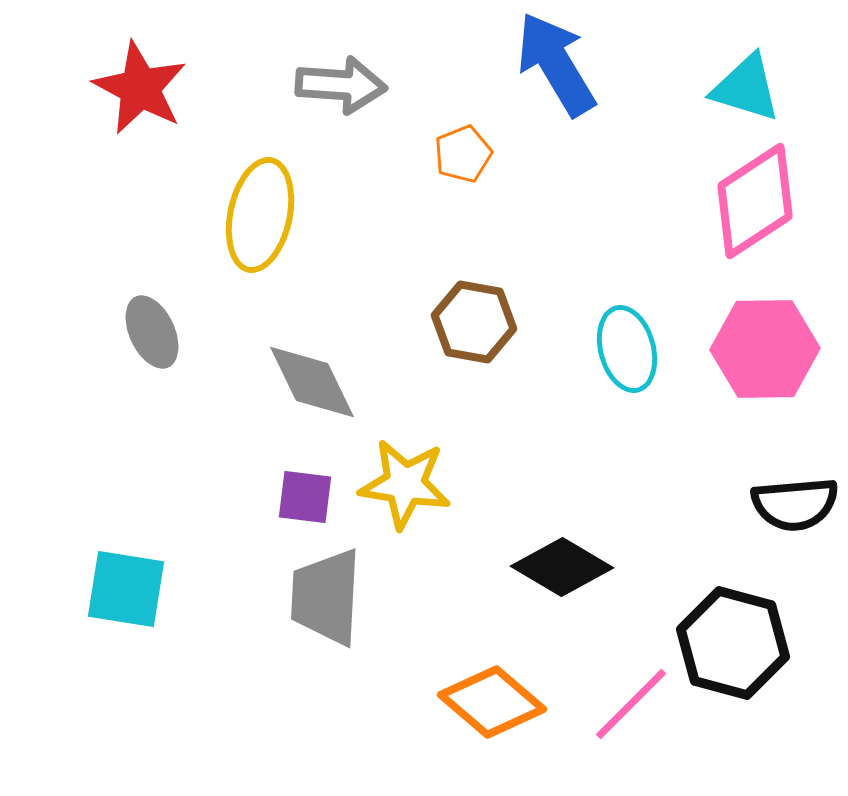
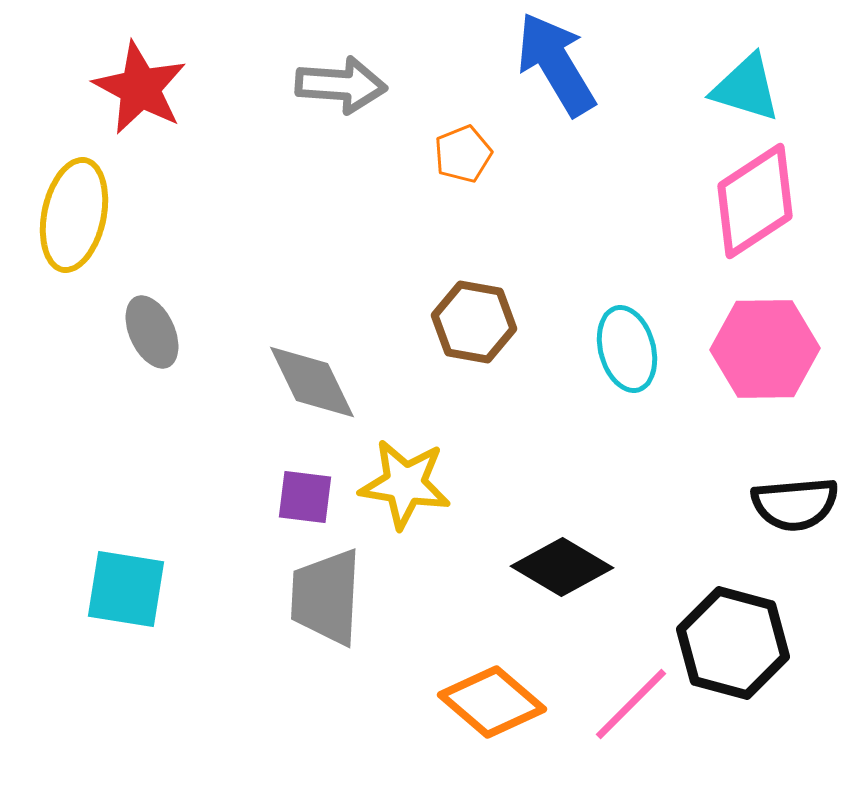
yellow ellipse: moved 186 px left
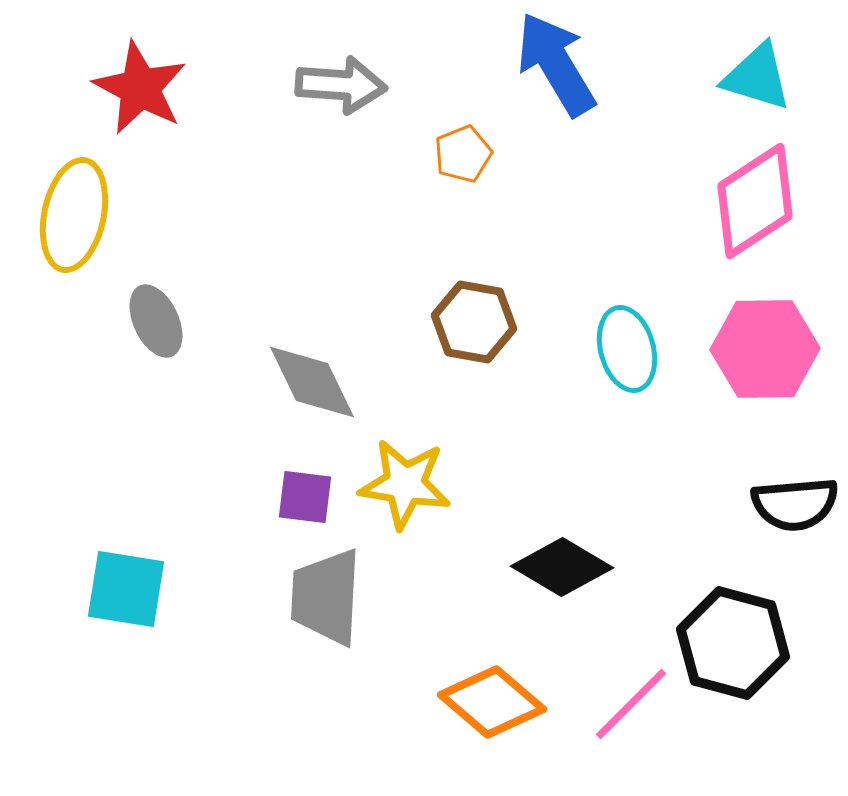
cyan triangle: moved 11 px right, 11 px up
gray ellipse: moved 4 px right, 11 px up
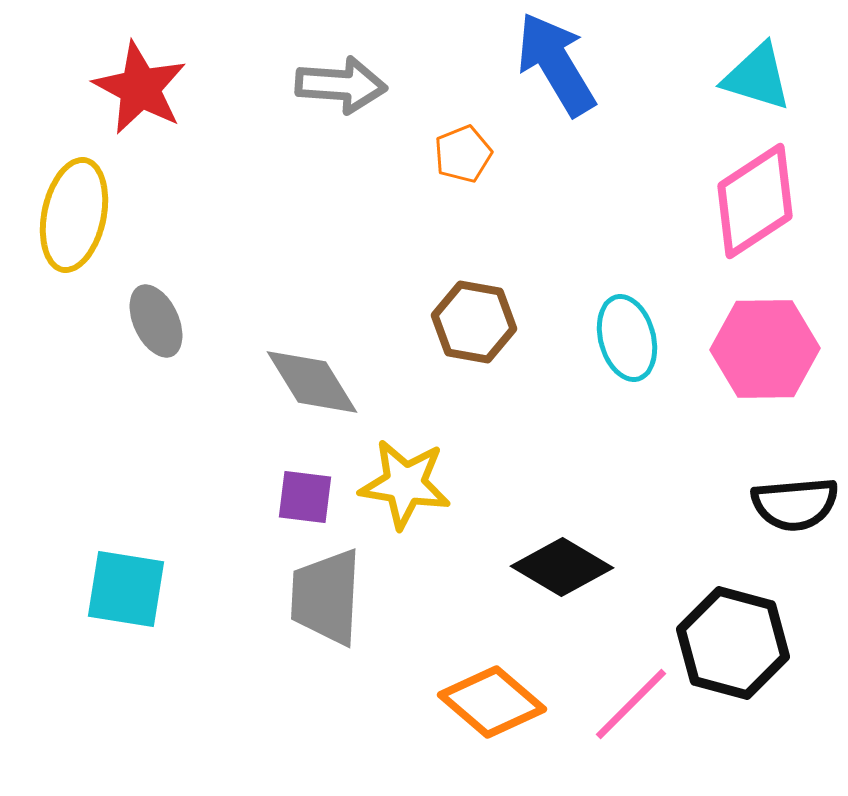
cyan ellipse: moved 11 px up
gray diamond: rotated 6 degrees counterclockwise
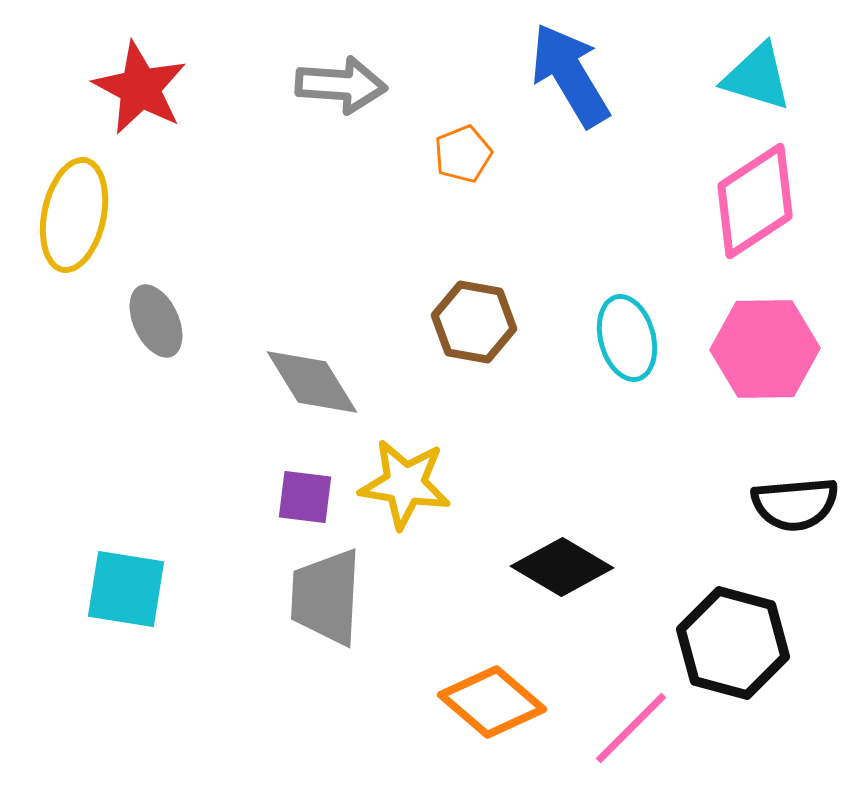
blue arrow: moved 14 px right, 11 px down
pink line: moved 24 px down
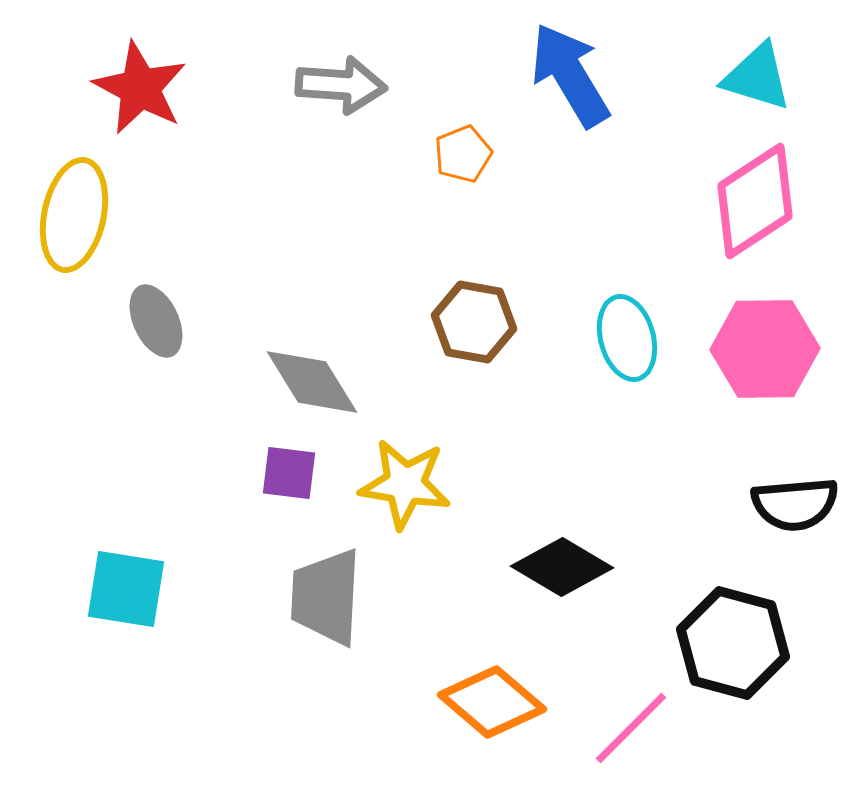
purple square: moved 16 px left, 24 px up
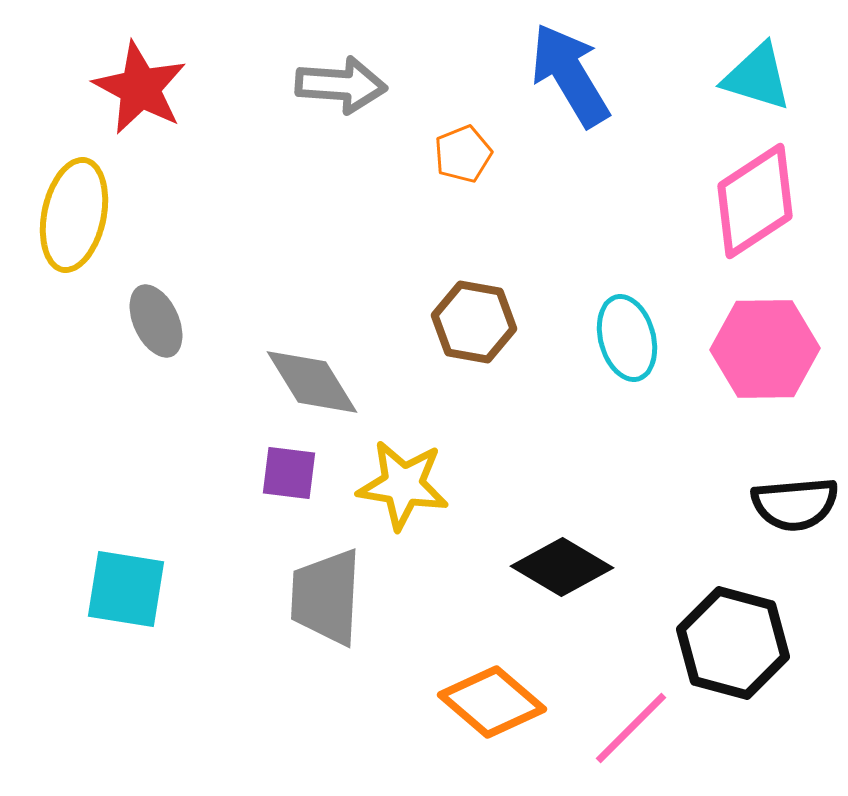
yellow star: moved 2 px left, 1 px down
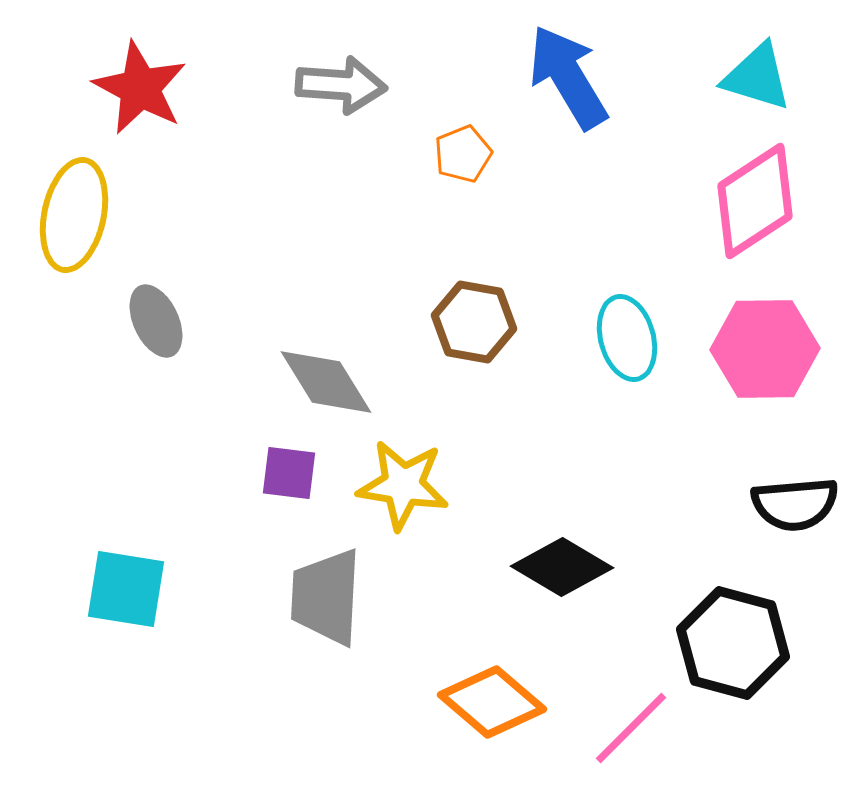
blue arrow: moved 2 px left, 2 px down
gray diamond: moved 14 px right
